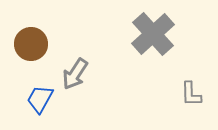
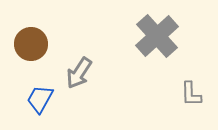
gray cross: moved 4 px right, 2 px down
gray arrow: moved 4 px right, 1 px up
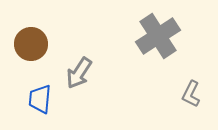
gray cross: moved 1 px right; rotated 9 degrees clockwise
gray L-shape: rotated 28 degrees clockwise
blue trapezoid: rotated 24 degrees counterclockwise
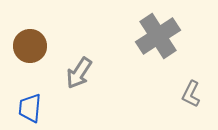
brown circle: moved 1 px left, 2 px down
blue trapezoid: moved 10 px left, 9 px down
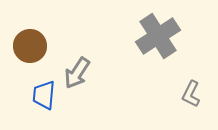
gray arrow: moved 2 px left
blue trapezoid: moved 14 px right, 13 px up
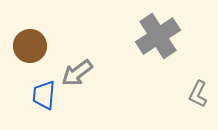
gray arrow: rotated 20 degrees clockwise
gray L-shape: moved 7 px right
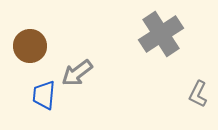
gray cross: moved 3 px right, 2 px up
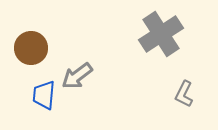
brown circle: moved 1 px right, 2 px down
gray arrow: moved 3 px down
gray L-shape: moved 14 px left
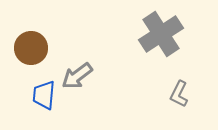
gray L-shape: moved 5 px left
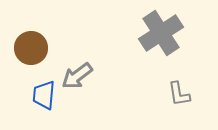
gray cross: moved 1 px up
gray L-shape: rotated 36 degrees counterclockwise
